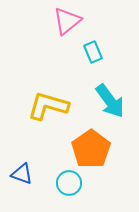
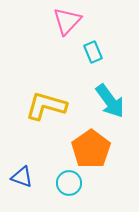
pink triangle: rotated 8 degrees counterclockwise
yellow L-shape: moved 2 px left
blue triangle: moved 3 px down
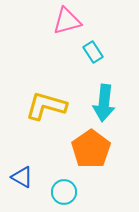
pink triangle: rotated 32 degrees clockwise
cyan rectangle: rotated 10 degrees counterclockwise
cyan arrow: moved 6 px left, 2 px down; rotated 42 degrees clockwise
blue triangle: rotated 10 degrees clockwise
cyan circle: moved 5 px left, 9 px down
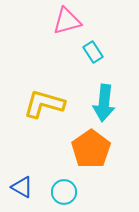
yellow L-shape: moved 2 px left, 2 px up
blue triangle: moved 10 px down
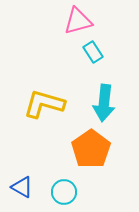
pink triangle: moved 11 px right
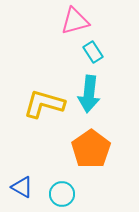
pink triangle: moved 3 px left
cyan arrow: moved 15 px left, 9 px up
cyan circle: moved 2 px left, 2 px down
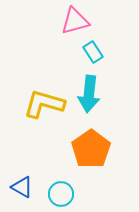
cyan circle: moved 1 px left
